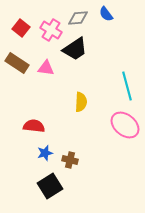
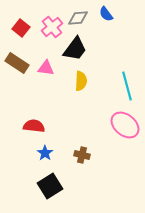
pink cross: moved 1 px right, 3 px up; rotated 20 degrees clockwise
black trapezoid: rotated 20 degrees counterclockwise
yellow semicircle: moved 21 px up
blue star: rotated 21 degrees counterclockwise
brown cross: moved 12 px right, 5 px up
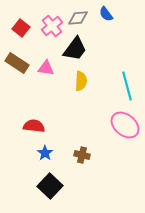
pink cross: moved 1 px up
black square: rotated 15 degrees counterclockwise
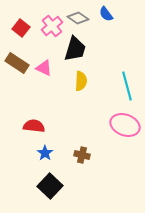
gray diamond: rotated 40 degrees clockwise
black trapezoid: rotated 20 degrees counterclockwise
pink triangle: moved 2 px left; rotated 18 degrees clockwise
pink ellipse: rotated 20 degrees counterclockwise
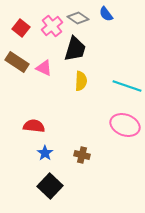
brown rectangle: moved 1 px up
cyan line: rotated 56 degrees counterclockwise
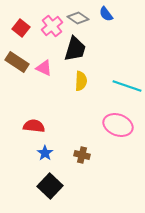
pink ellipse: moved 7 px left
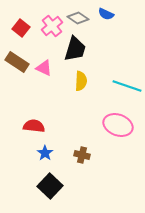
blue semicircle: rotated 28 degrees counterclockwise
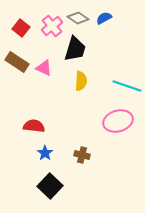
blue semicircle: moved 2 px left, 4 px down; rotated 126 degrees clockwise
pink ellipse: moved 4 px up; rotated 36 degrees counterclockwise
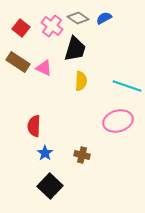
pink cross: rotated 15 degrees counterclockwise
brown rectangle: moved 1 px right
red semicircle: rotated 95 degrees counterclockwise
